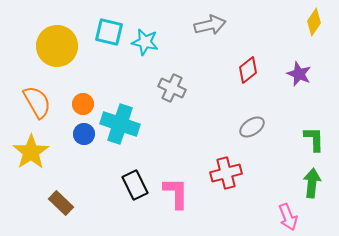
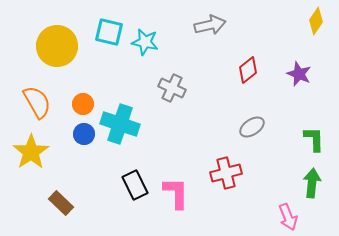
yellow diamond: moved 2 px right, 1 px up
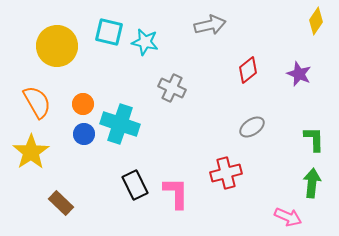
pink arrow: rotated 44 degrees counterclockwise
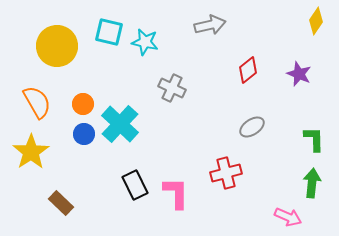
cyan cross: rotated 24 degrees clockwise
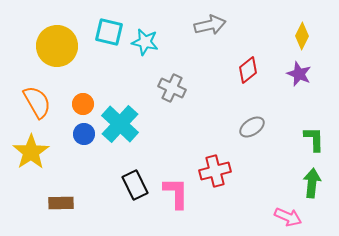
yellow diamond: moved 14 px left, 15 px down; rotated 8 degrees counterclockwise
red cross: moved 11 px left, 2 px up
brown rectangle: rotated 45 degrees counterclockwise
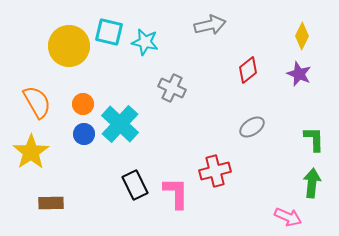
yellow circle: moved 12 px right
brown rectangle: moved 10 px left
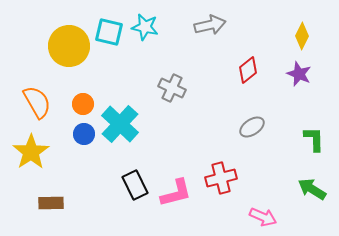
cyan star: moved 15 px up
red cross: moved 6 px right, 7 px down
green arrow: moved 6 px down; rotated 64 degrees counterclockwise
pink L-shape: rotated 76 degrees clockwise
pink arrow: moved 25 px left
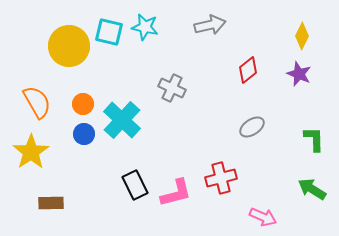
cyan cross: moved 2 px right, 4 px up
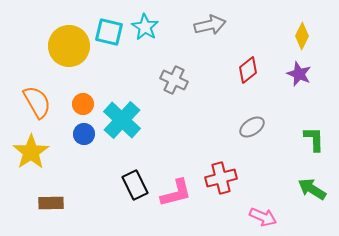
cyan star: rotated 20 degrees clockwise
gray cross: moved 2 px right, 8 px up
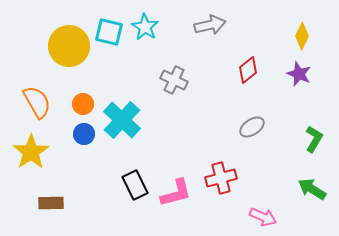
green L-shape: rotated 32 degrees clockwise
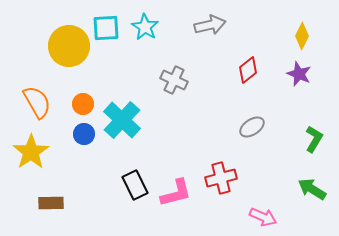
cyan square: moved 3 px left, 4 px up; rotated 16 degrees counterclockwise
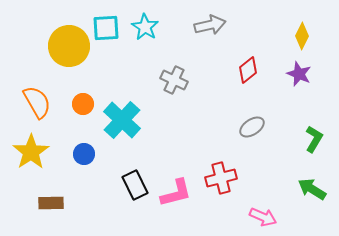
blue circle: moved 20 px down
